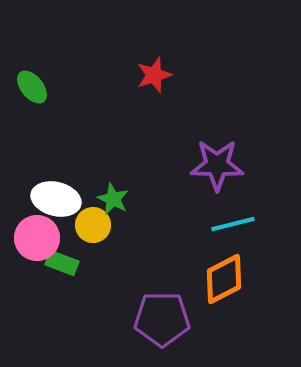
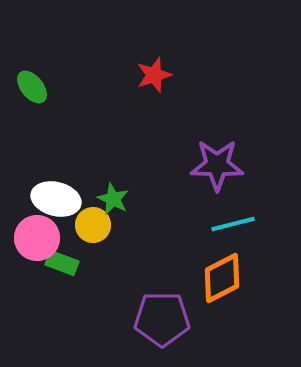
orange diamond: moved 2 px left, 1 px up
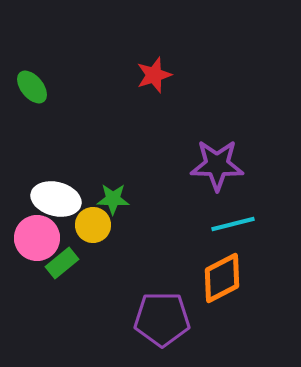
green star: rotated 24 degrees counterclockwise
green rectangle: rotated 60 degrees counterclockwise
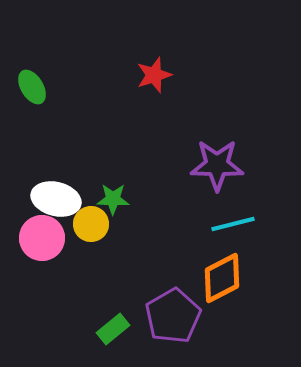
green ellipse: rotated 8 degrees clockwise
yellow circle: moved 2 px left, 1 px up
pink circle: moved 5 px right
green rectangle: moved 51 px right, 66 px down
purple pentagon: moved 11 px right, 3 px up; rotated 30 degrees counterclockwise
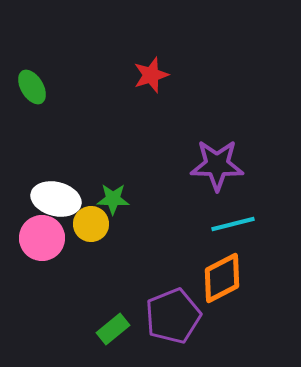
red star: moved 3 px left
purple pentagon: rotated 8 degrees clockwise
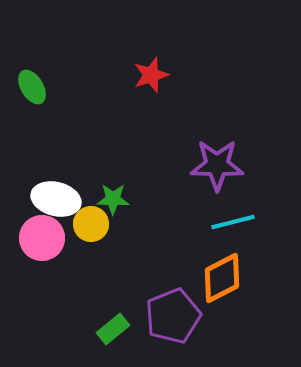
cyan line: moved 2 px up
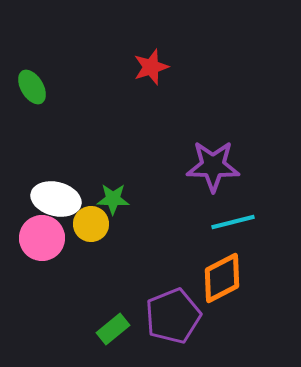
red star: moved 8 px up
purple star: moved 4 px left, 1 px down
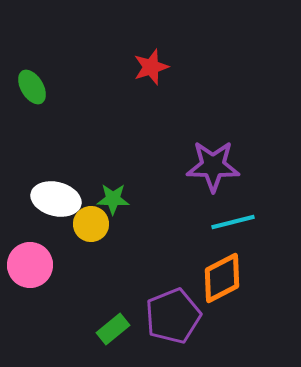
pink circle: moved 12 px left, 27 px down
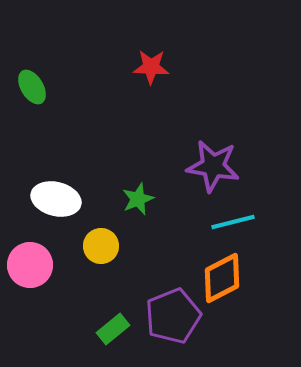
red star: rotated 21 degrees clockwise
purple star: rotated 8 degrees clockwise
green star: moved 25 px right; rotated 24 degrees counterclockwise
yellow circle: moved 10 px right, 22 px down
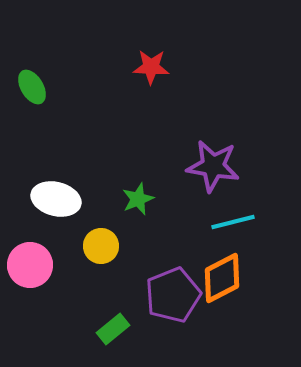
purple pentagon: moved 21 px up
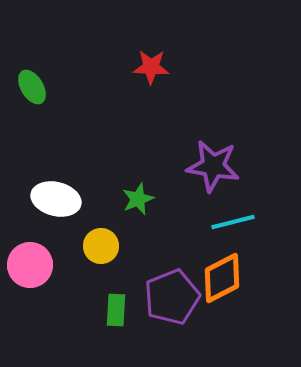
purple pentagon: moved 1 px left, 2 px down
green rectangle: moved 3 px right, 19 px up; rotated 48 degrees counterclockwise
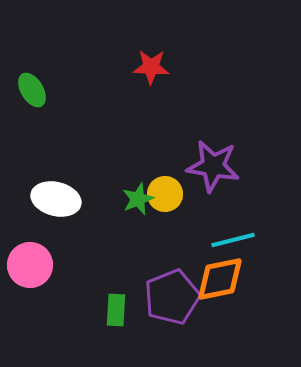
green ellipse: moved 3 px down
cyan line: moved 18 px down
yellow circle: moved 64 px right, 52 px up
orange diamond: moved 2 px left, 1 px down; rotated 16 degrees clockwise
